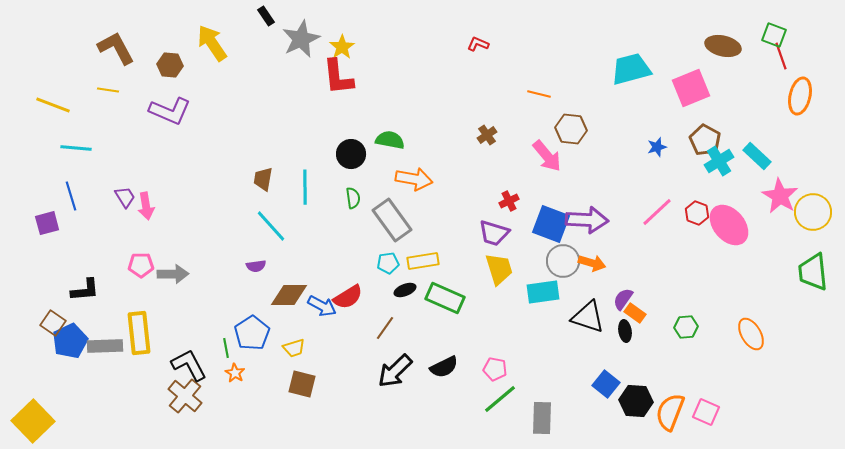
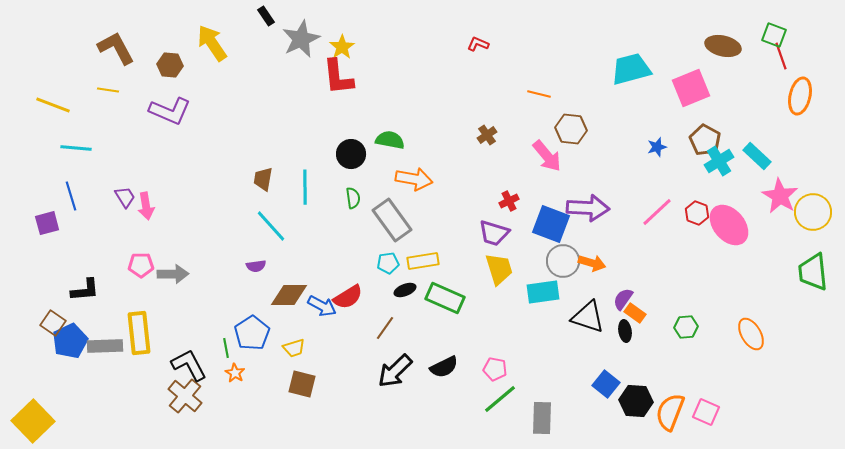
purple arrow at (587, 220): moved 1 px right, 12 px up
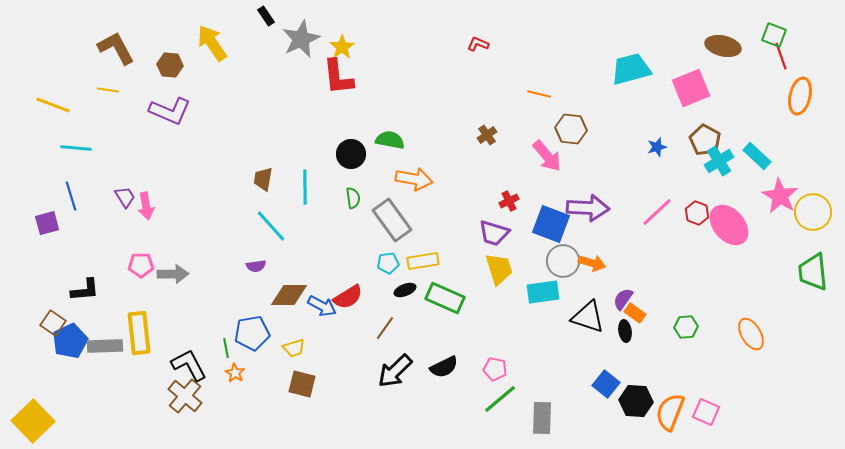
blue pentagon at (252, 333): rotated 24 degrees clockwise
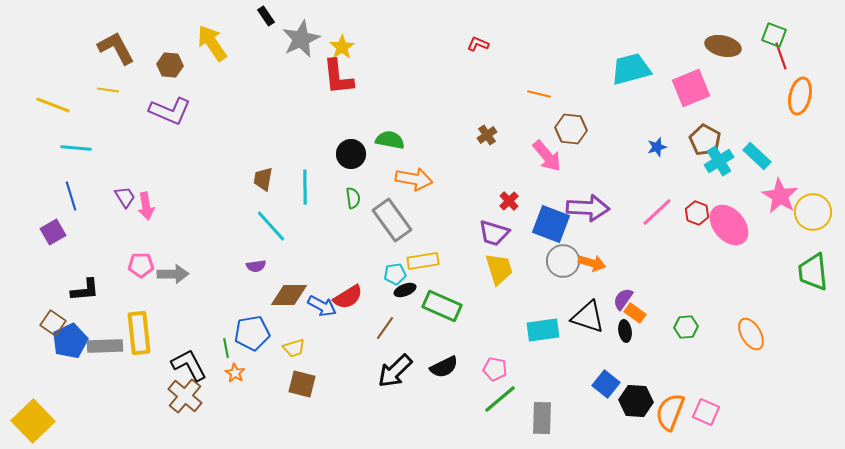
red cross at (509, 201): rotated 18 degrees counterclockwise
purple square at (47, 223): moved 6 px right, 9 px down; rotated 15 degrees counterclockwise
cyan pentagon at (388, 263): moved 7 px right, 11 px down
cyan rectangle at (543, 292): moved 38 px down
green rectangle at (445, 298): moved 3 px left, 8 px down
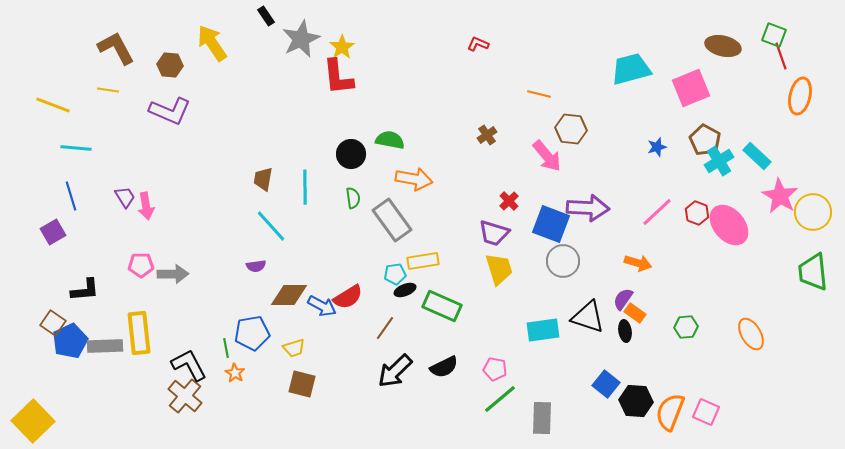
orange arrow at (592, 263): moved 46 px right
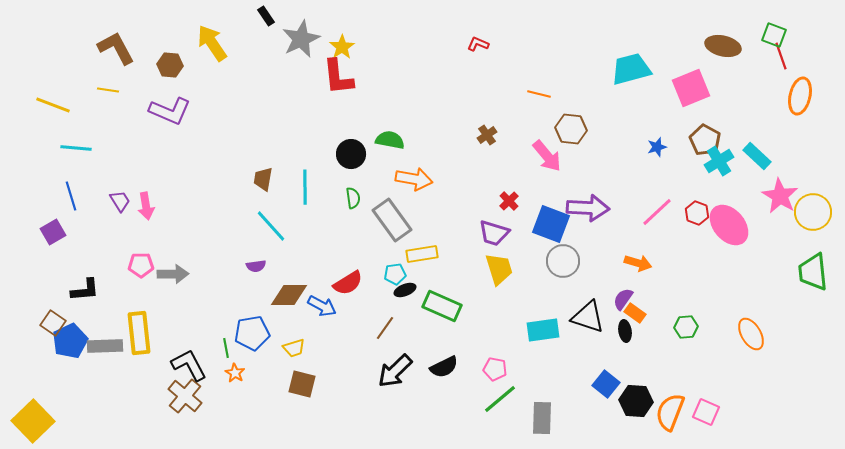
purple trapezoid at (125, 197): moved 5 px left, 4 px down
yellow rectangle at (423, 261): moved 1 px left, 7 px up
red semicircle at (348, 297): moved 14 px up
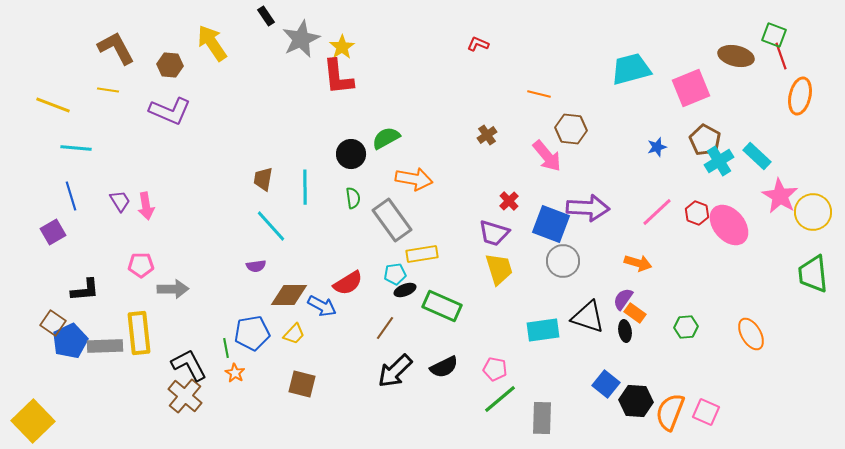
brown ellipse at (723, 46): moved 13 px right, 10 px down
green semicircle at (390, 140): moved 4 px left, 2 px up; rotated 40 degrees counterclockwise
green trapezoid at (813, 272): moved 2 px down
gray arrow at (173, 274): moved 15 px down
yellow trapezoid at (294, 348): moved 14 px up; rotated 30 degrees counterclockwise
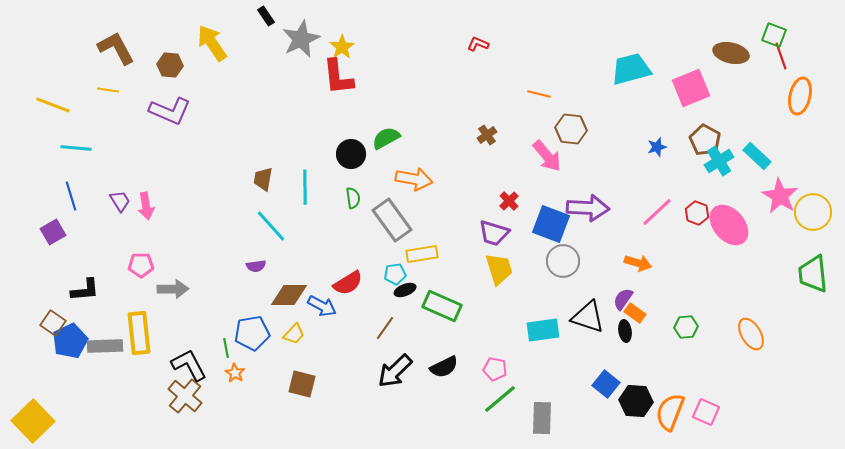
brown ellipse at (736, 56): moved 5 px left, 3 px up
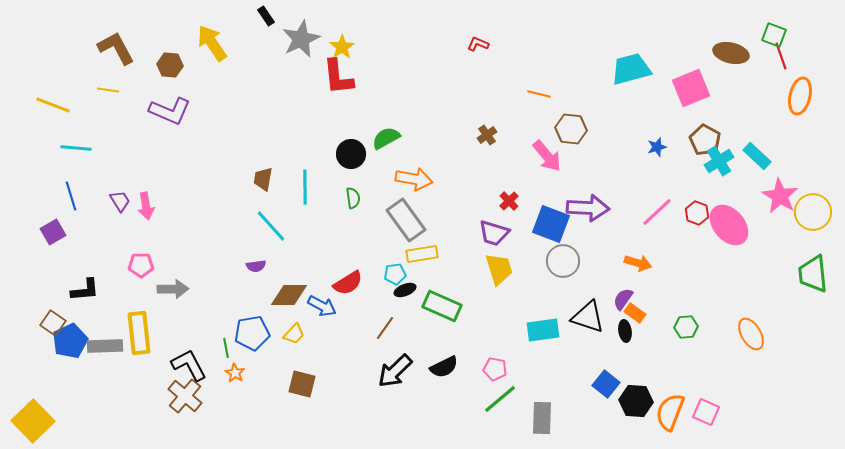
gray rectangle at (392, 220): moved 14 px right
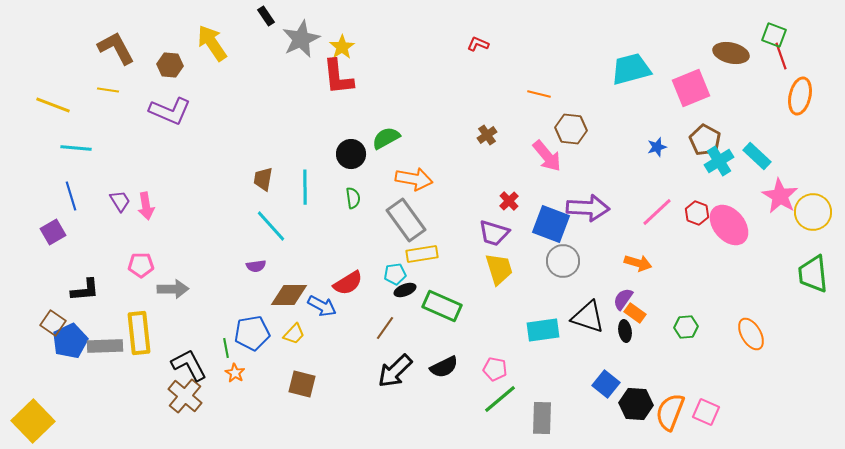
black hexagon at (636, 401): moved 3 px down
